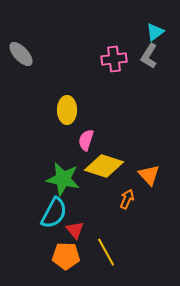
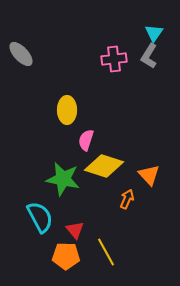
cyan triangle: moved 1 px left, 1 px down; rotated 18 degrees counterclockwise
cyan semicircle: moved 14 px left, 4 px down; rotated 56 degrees counterclockwise
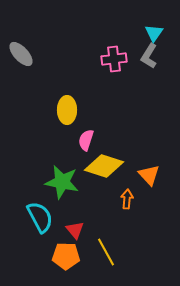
green star: moved 1 px left, 3 px down
orange arrow: rotated 18 degrees counterclockwise
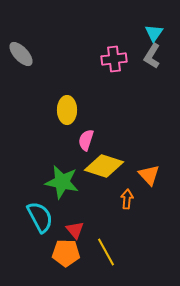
gray L-shape: moved 3 px right
orange pentagon: moved 3 px up
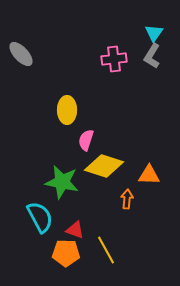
orange triangle: rotated 45 degrees counterclockwise
red triangle: rotated 30 degrees counterclockwise
yellow line: moved 2 px up
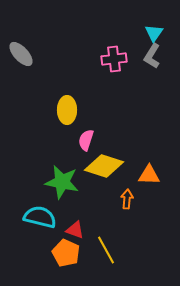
cyan semicircle: rotated 48 degrees counterclockwise
orange pentagon: rotated 24 degrees clockwise
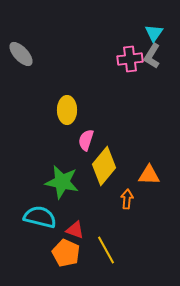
pink cross: moved 16 px right
yellow diamond: rotated 69 degrees counterclockwise
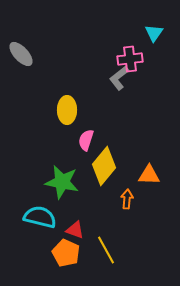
gray L-shape: moved 33 px left, 22 px down; rotated 20 degrees clockwise
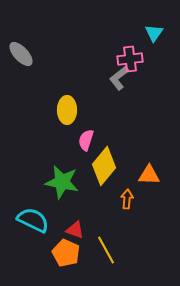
cyan semicircle: moved 7 px left, 3 px down; rotated 12 degrees clockwise
